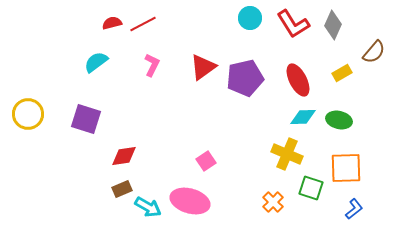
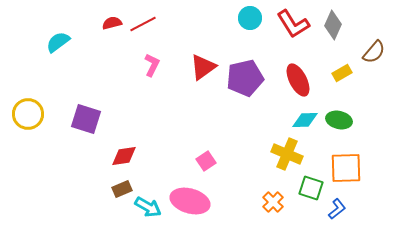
cyan semicircle: moved 38 px left, 20 px up
cyan diamond: moved 2 px right, 3 px down
blue L-shape: moved 17 px left
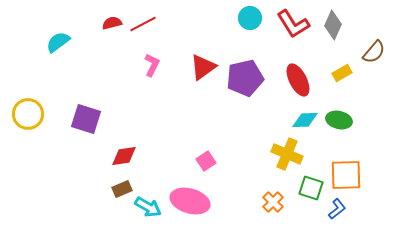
orange square: moved 7 px down
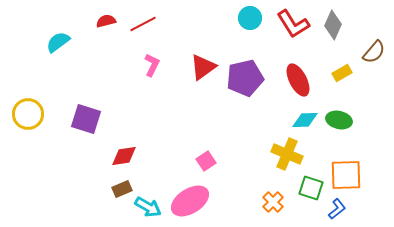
red semicircle: moved 6 px left, 2 px up
pink ellipse: rotated 48 degrees counterclockwise
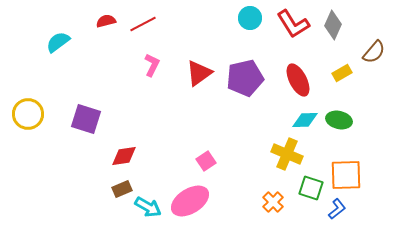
red triangle: moved 4 px left, 6 px down
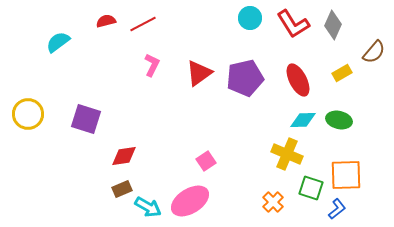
cyan diamond: moved 2 px left
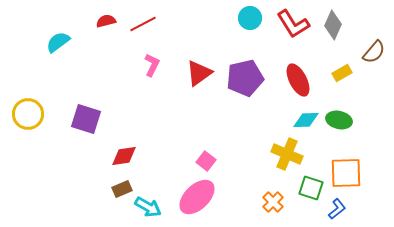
cyan diamond: moved 3 px right
pink square: rotated 18 degrees counterclockwise
orange square: moved 2 px up
pink ellipse: moved 7 px right, 4 px up; rotated 12 degrees counterclockwise
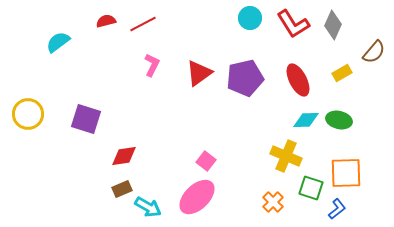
yellow cross: moved 1 px left, 2 px down
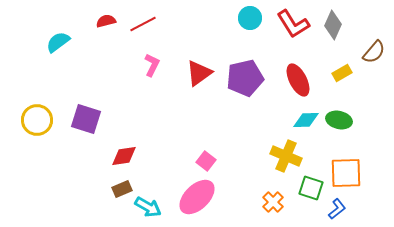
yellow circle: moved 9 px right, 6 px down
